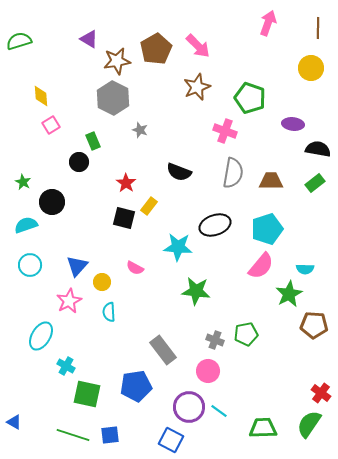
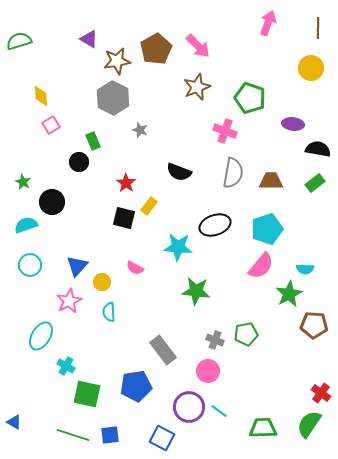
blue square at (171, 440): moved 9 px left, 2 px up
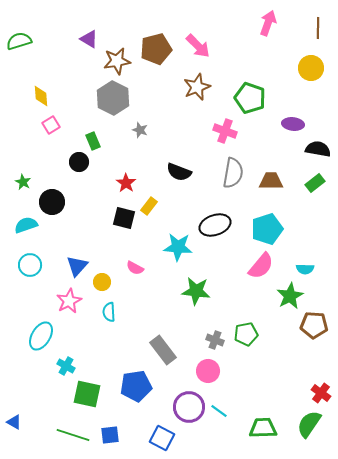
brown pentagon at (156, 49): rotated 16 degrees clockwise
green star at (289, 294): moved 1 px right, 2 px down
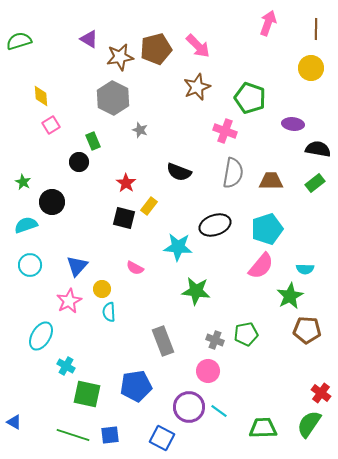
brown line at (318, 28): moved 2 px left, 1 px down
brown star at (117, 61): moved 3 px right, 4 px up
yellow circle at (102, 282): moved 7 px down
brown pentagon at (314, 325): moved 7 px left, 5 px down
gray rectangle at (163, 350): moved 9 px up; rotated 16 degrees clockwise
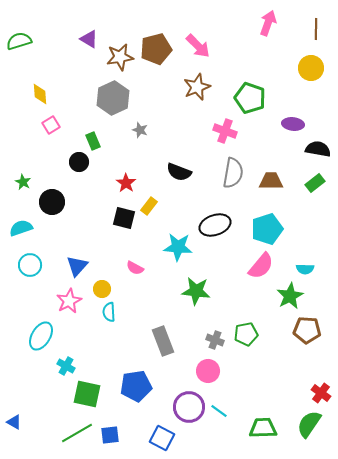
yellow diamond at (41, 96): moved 1 px left, 2 px up
gray hexagon at (113, 98): rotated 8 degrees clockwise
cyan semicircle at (26, 225): moved 5 px left, 3 px down
green line at (73, 435): moved 4 px right, 2 px up; rotated 48 degrees counterclockwise
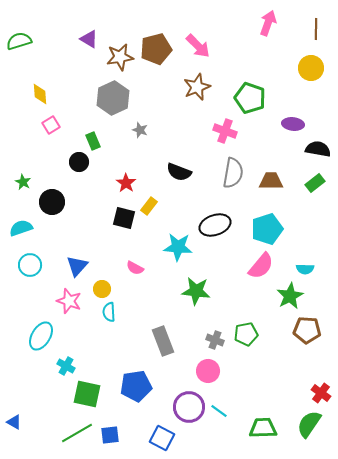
pink star at (69, 301): rotated 25 degrees counterclockwise
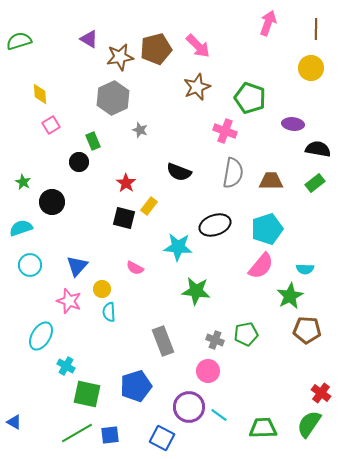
blue pentagon at (136, 386): rotated 8 degrees counterclockwise
cyan line at (219, 411): moved 4 px down
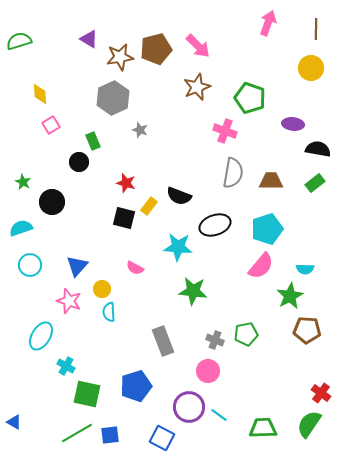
black semicircle at (179, 172): moved 24 px down
red star at (126, 183): rotated 18 degrees counterclockwise
green star at (196, 291): moved 3 px left
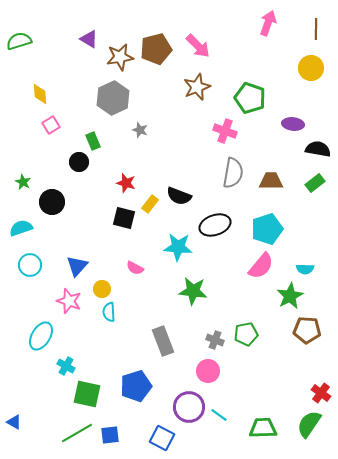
yellow rectangle at (149, 206): moved 1 px right, 2 px up
